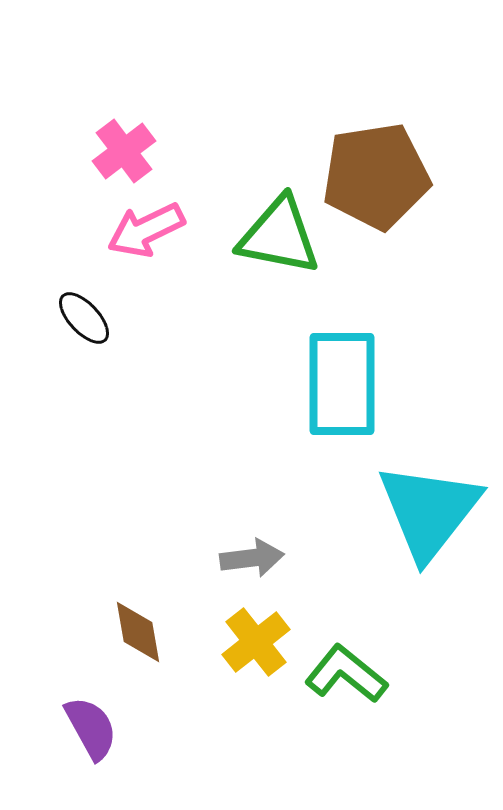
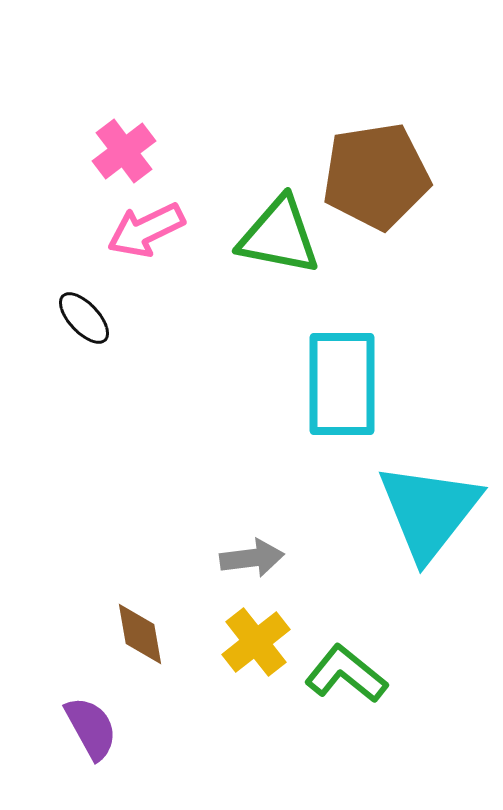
brown diamond: moved 2 px right, 2 px down
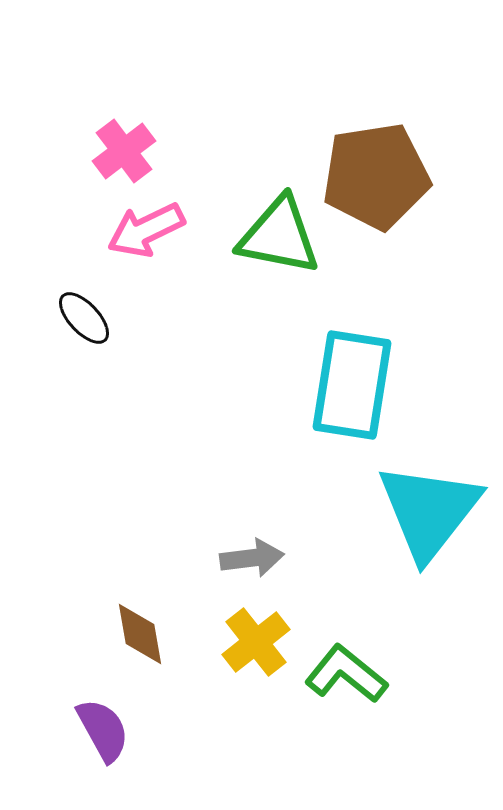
cyan rectangle: moved 10 px right, 1 px down; rotated 9 degrees clockwise
purple semicircle: moved 12 px right, 2 px down
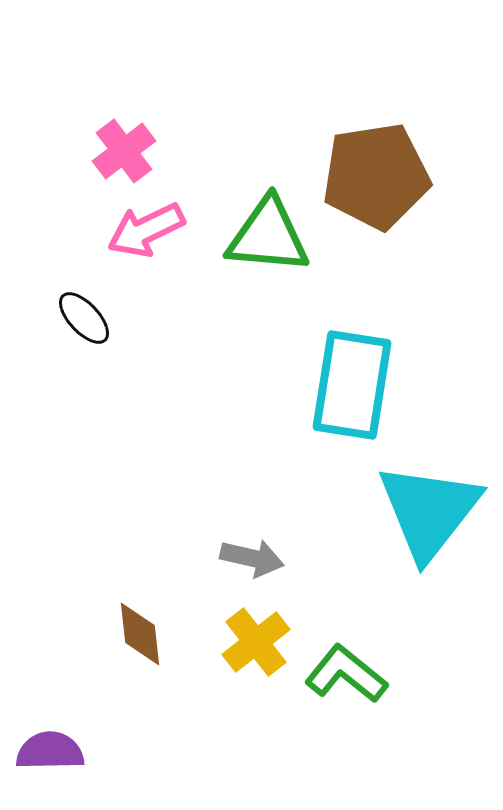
green triangle: moved 11 px left; rotated 6 degrees counterclockwise
gray arrow: rotated 20 degrees clockwise
brown diamond: rotated 4 degrees clockwise
purple semicircle: moved 53 px left, 21 px down; rotated 62 degrees counterclockwise
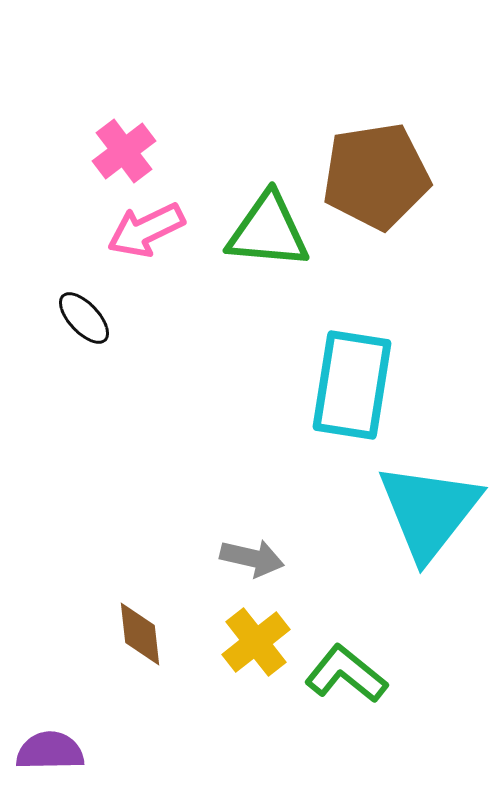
green triangle: moved 5 px up
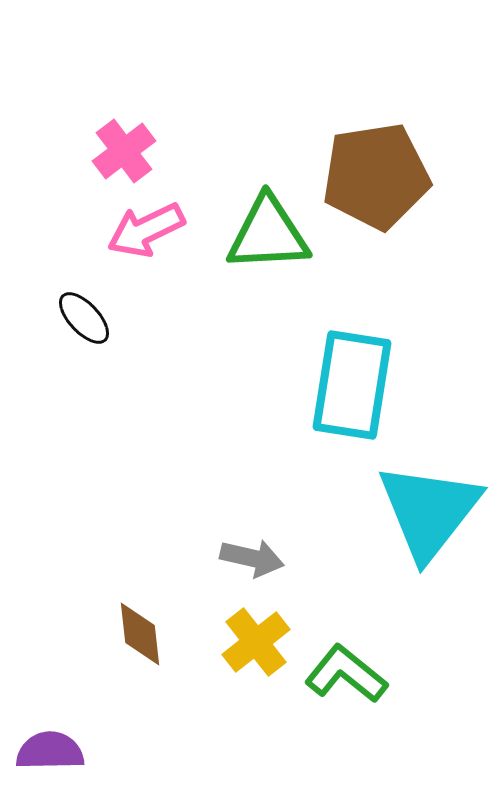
green triangle: moved 3 px down; rotated 8 degrees counterclockwise
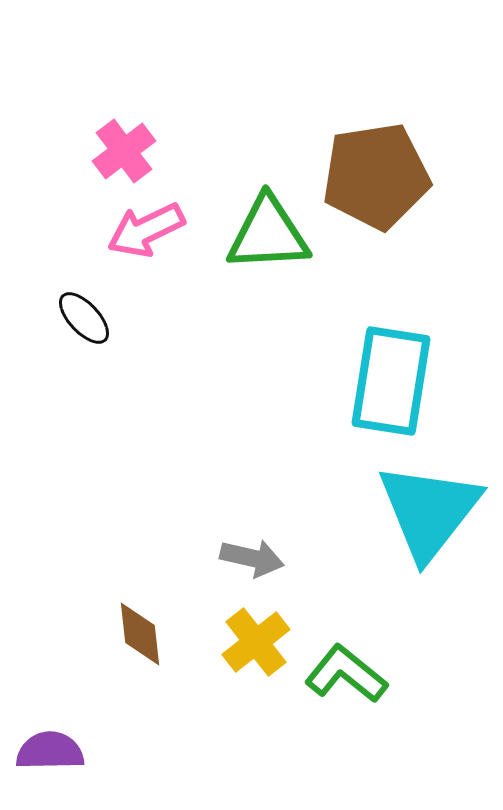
cyan rectangle: moved 39 px right, 4 px up
